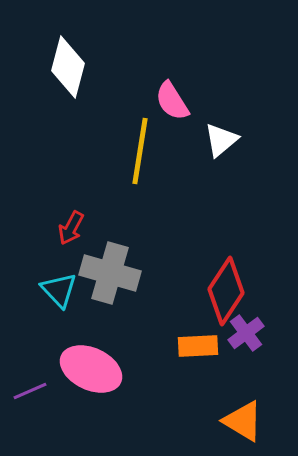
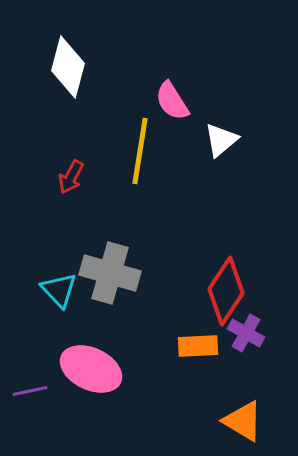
red arrow: moved 51 px up
purple cross: rotated 24 degrees counterclockwise
purple line: rotated 12 degrees clockwise
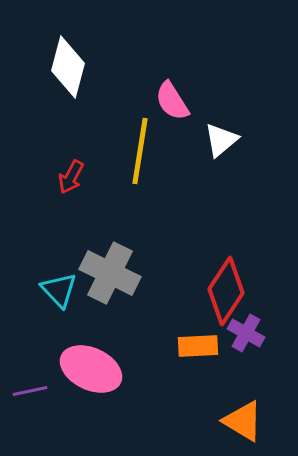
gray cross: rotated 10 degrees clockwise
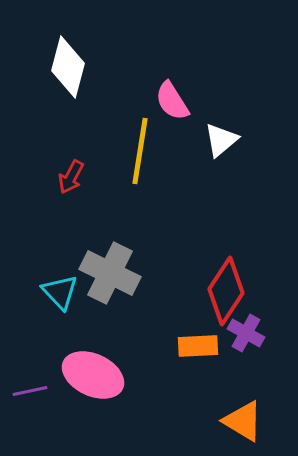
cyan triangle: moved 1 px right, 2 px down
pink ellipse: moved 2 px right, 6 px down
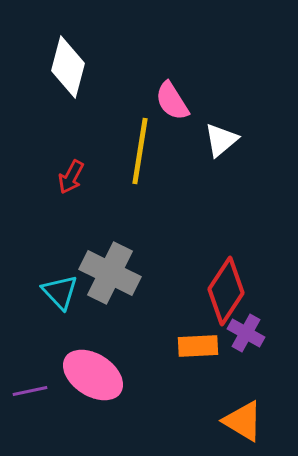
pink ellipse: rotated 8 degrees clockwise
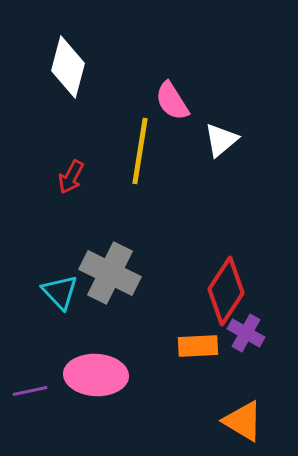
pink ellipse: moved 3 px right; rotated 30 degrees counterclockwise
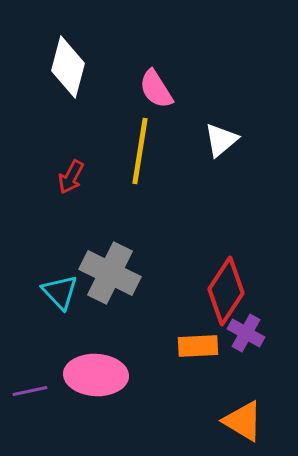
pink semicircle: moved 16 px left, 12 px up
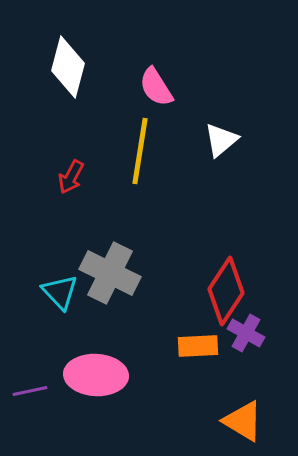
pink semicircle: moved 2 px up
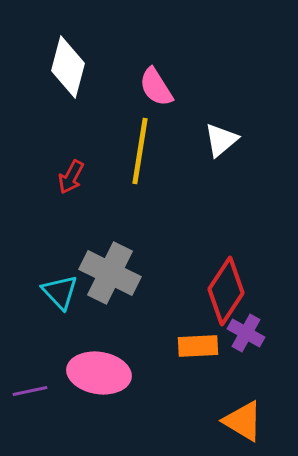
pink ellipse: moved 3 px right, 2 px up; rotated 6 degrees clockwise
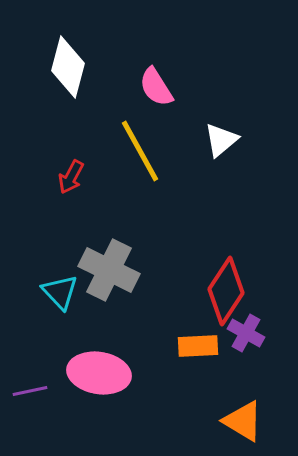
yellow line: rotated 38 degrees counterclockwise
gray cross: moved 1 px left, 3 px up
